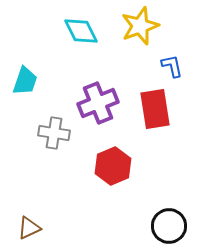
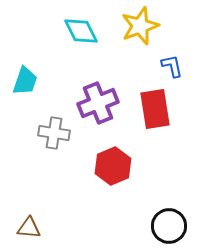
brown triangle: rotated 30 degrees clockwise
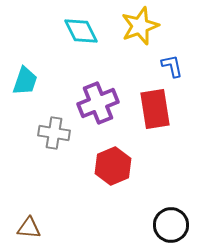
black circle: moved 2 px right, 1 px up
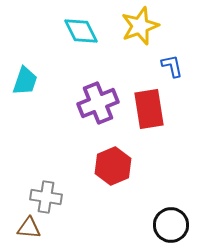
red rectangle: moved 6 px left
gray cross: moved 8 px left, 64 px down
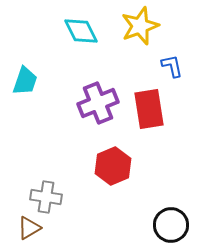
brown triangle: rotated 35 degrees counterclockwise
